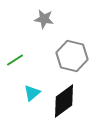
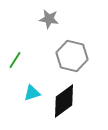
gray star: moved 5 px right
green line: rotated 24 degrees counterclockwise
cyan triangle: rotated 24 degrees clockwise
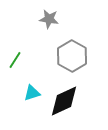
gray hexagon: rotated 16 degrees clockwise
black diamond: rotated 12 degrees clockwise
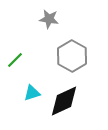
green line: rotated 12 degrees clockwise
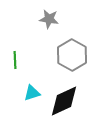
gray hexagon: moved 1 px up
green line: rotated 48 degrees counterclockwise
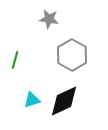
green line: rotated 18 degrees clockwise
cyan triangle: moved 7 px down
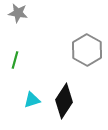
gray star: moved 31 px left, 6 px up
gray hexagon: moved 15 px right, 5 px up
black diamond: rotated 32 degrees counterclockwise
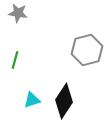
gray hexagon: rotated 16 degrees clockwise
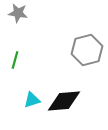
black diamond: rotated 52 degrees clockwise
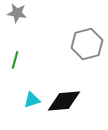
gray star: moved 1 px left
gray hexagon: moved 6 px up
